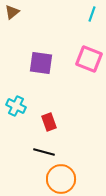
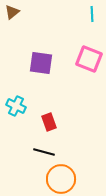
cyan line: rotated 21 degrees counterclockwise
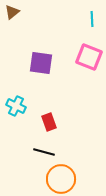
cyan line: moved 5 px down
pink square: moved 2 px up
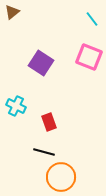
cyan line: rotated 35 degrees counterclockwise
purple square: rotated 25 degrees clockwise
orange circle: moved 2 px up
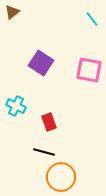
pink square: moved 13 px down; rotated 12 degrees counterclockwise
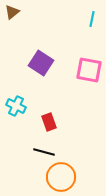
cyan line: rotated 49 degrees clockwise
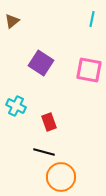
brown triangle: moved 9 px down
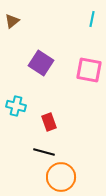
cyan cross: rotated 12 degrees counterclockwise
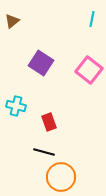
pink square: rotated 28 degrees clockwise
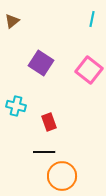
black line: rotated 15 degrees counterclockwise
orange circle: moved 1 px right, 1 px up
